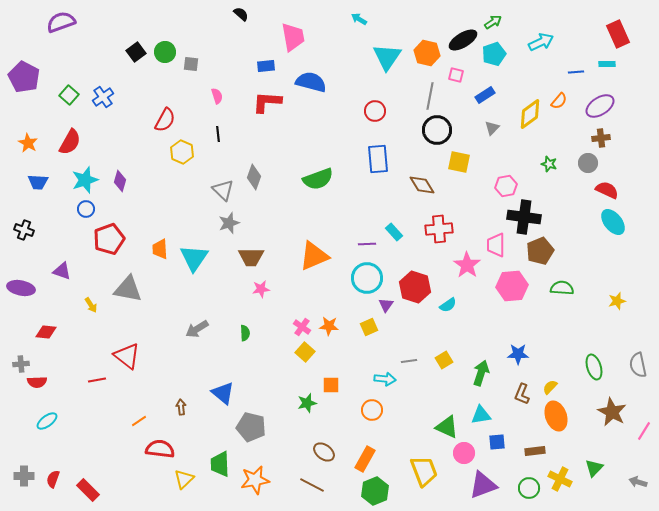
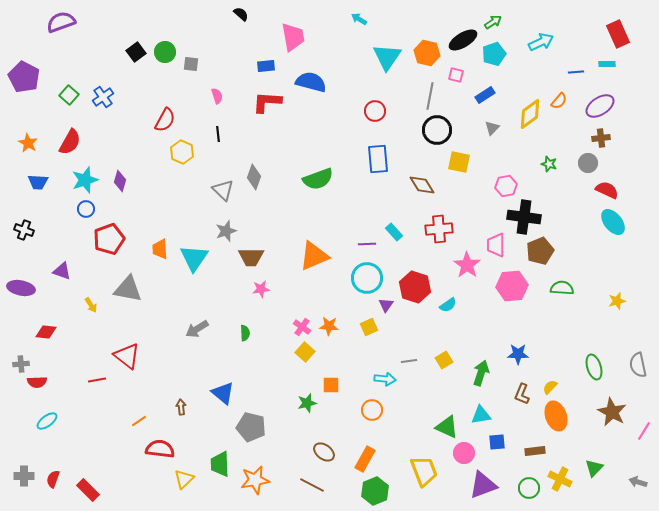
gray star at (229, 223): moved 3 px left, 8 px down
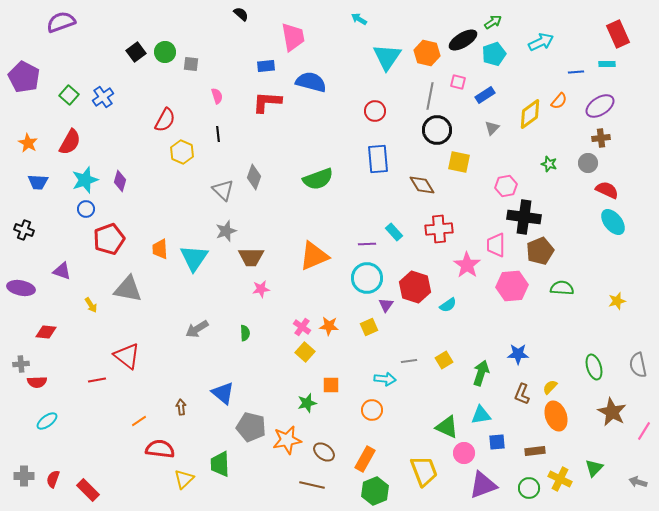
pink square at (456, 75): moved 2 px right, 7 px down
orange star at (255, 480): moved 32 px right, 40 px up
brown line at (312, 485): rotated 15 degrees counterclockwise
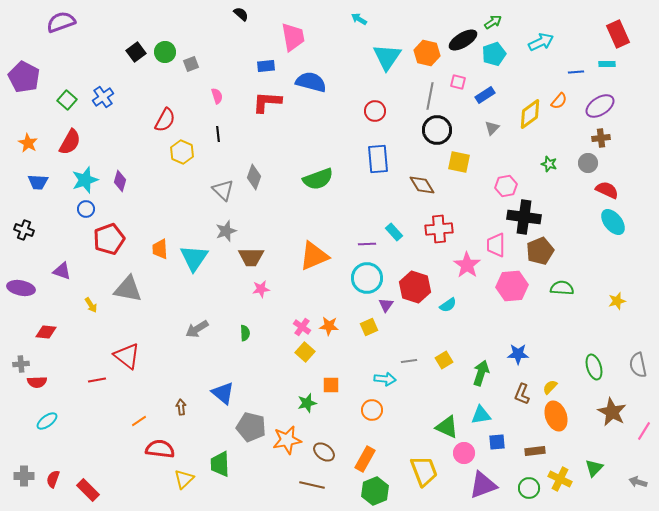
gray square at (191, 64): rotated 28 degrees counterclockwise
green square at (69, 95): moved 2 px left, 5 px down
